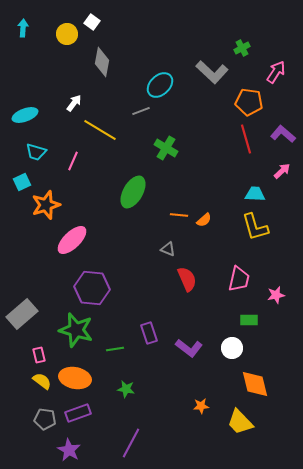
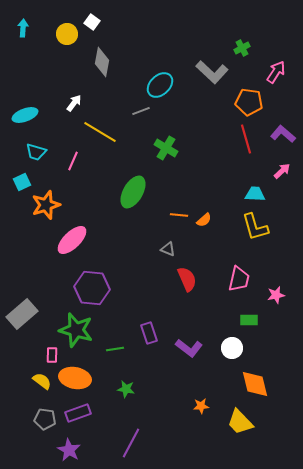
yellow line at (100, 130): moved 2 px down
pink rectangle at (39, 355): moved 13 px right; rotated 14 degrees clockwise
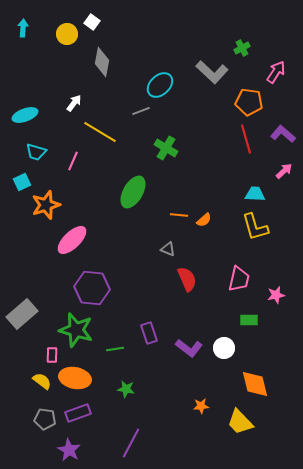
pink arrow at (282, 171): moved 2 px right
white circle at (232, 348): moved 8 px left
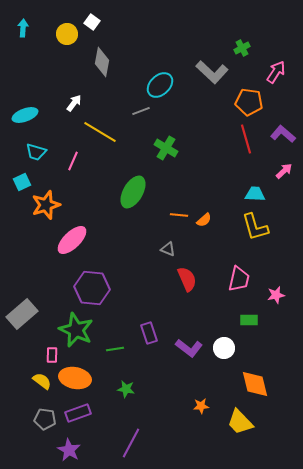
green star at (76, 330): rotated 8 degrees clockwise
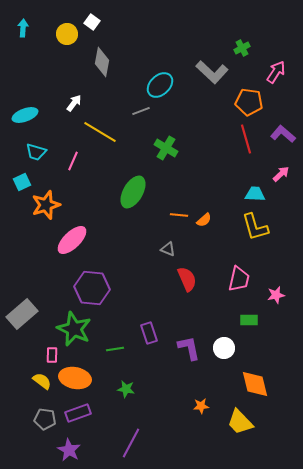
pink arrow at (284, 171): moved 3 px left, 3 px down
green star at (76, 330): moved 2 px left, 1 px up
purple L-shape at (189, 348): rotated 140 degrees counterclockwise
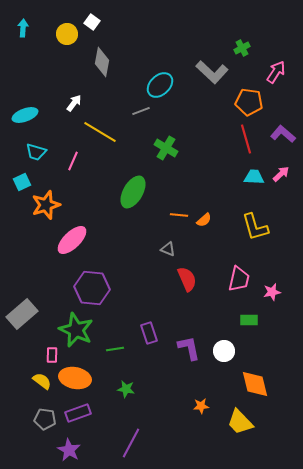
cyan trapezoid at (255, 194): moved 1 px left, 17 px up
pink star at (276, 295): moved 4 px left, 3 px up
green star at (74, 329): moved 2 px right, 1 px down
white circle at (224, 348): moved 3 px down
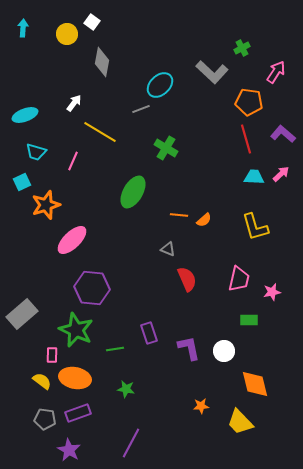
gray line at (141, 111): moved 2 px up
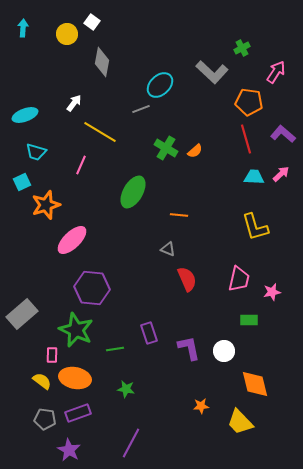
pink line at (73, 161): moved 8 px right, 4 px down
orange semicircle at (204, 220): moved 9 px left, 69 px up
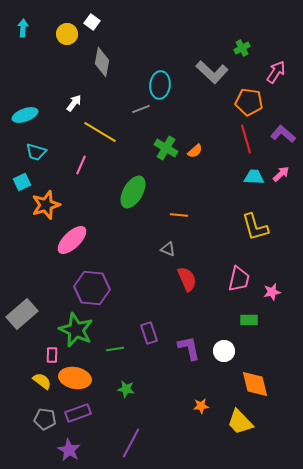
cyan ellipse at (160, 85): rotated 40 degrees counterclockwise
